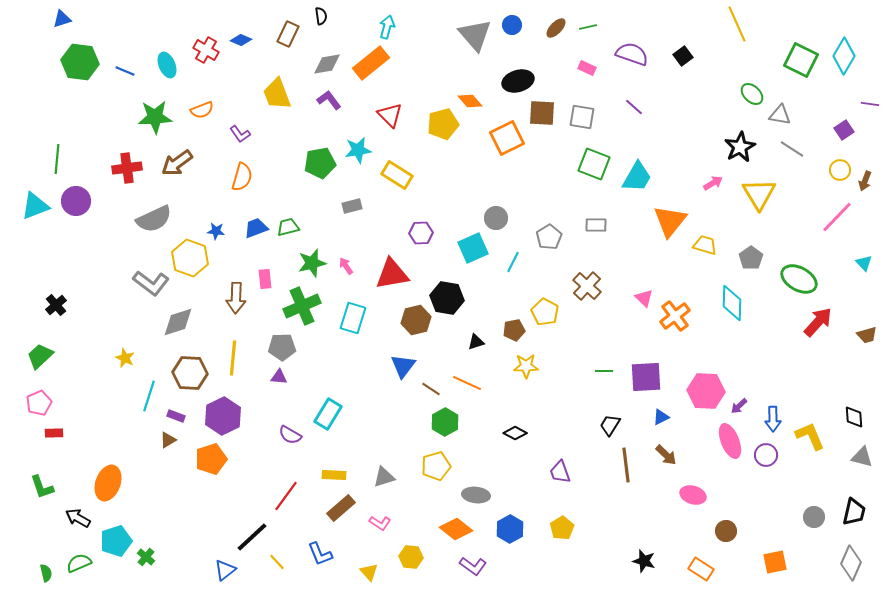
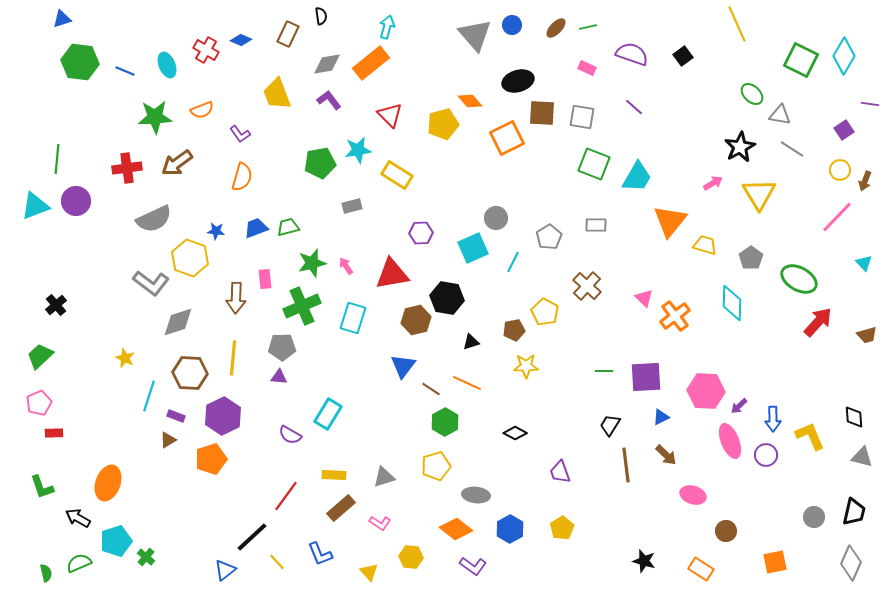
black triangle at (476, 342): moved 5 px left
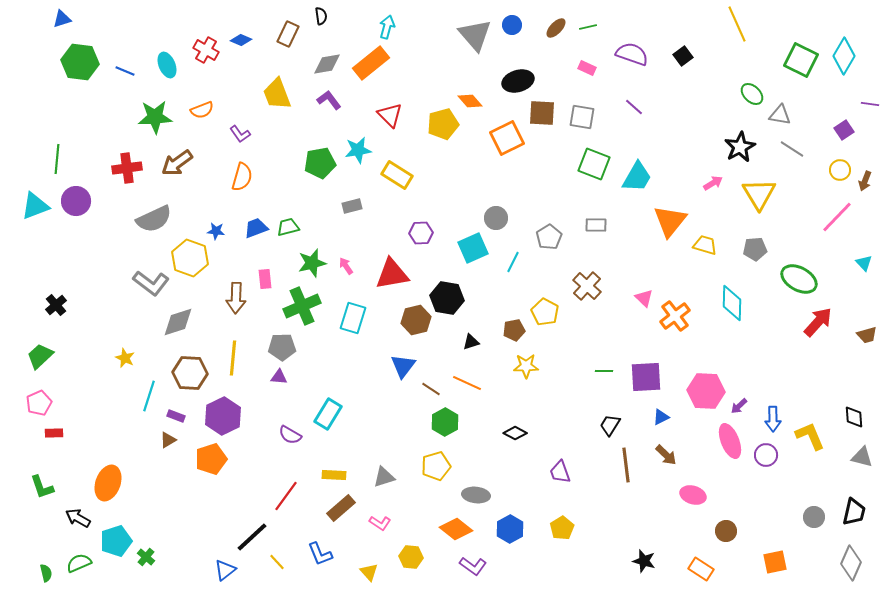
gray pentagon at (751, 258): moved 4 px right, 9 px up; rotated 30 degrees clockwise
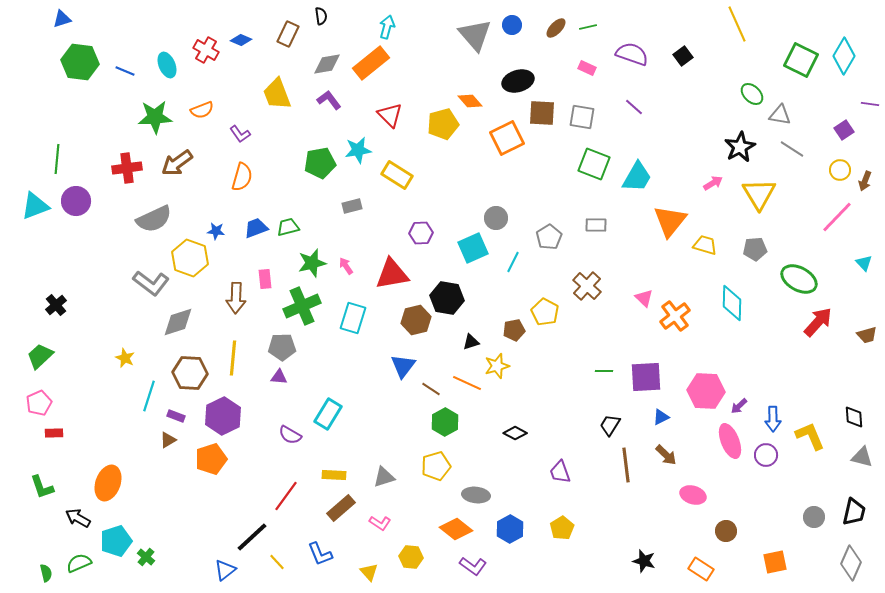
yellow star at (526, 366): moved 29 px left; rotated 15 degrees counterclockwise
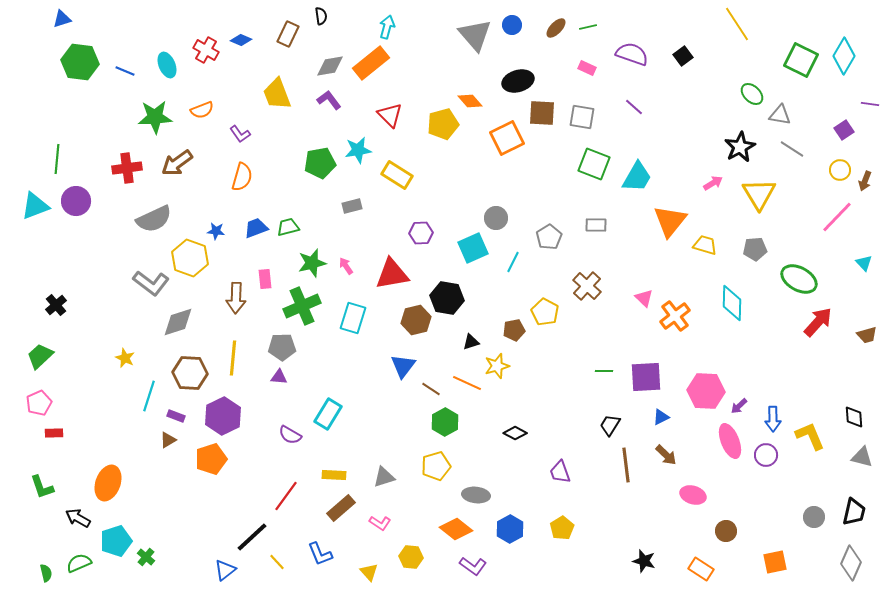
yellow line at (737, 24): rotated 9 degrees counterclockwise
gray diamond at (327, 64): moved 3 px right, 2 px down
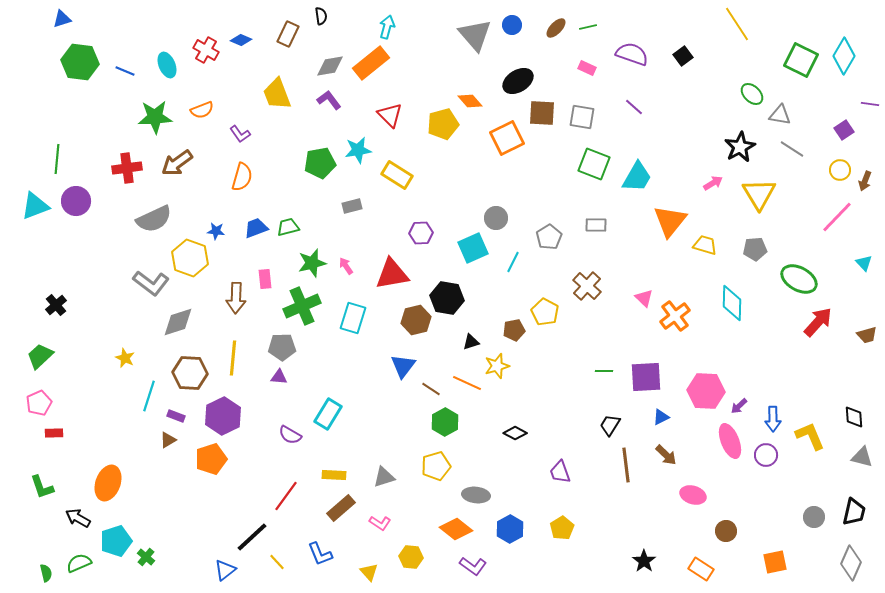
black ellipse at (518, 81): rotated 16 degrees counterclockwise
black star at (644, 561): rotated 20 degrees clockwise
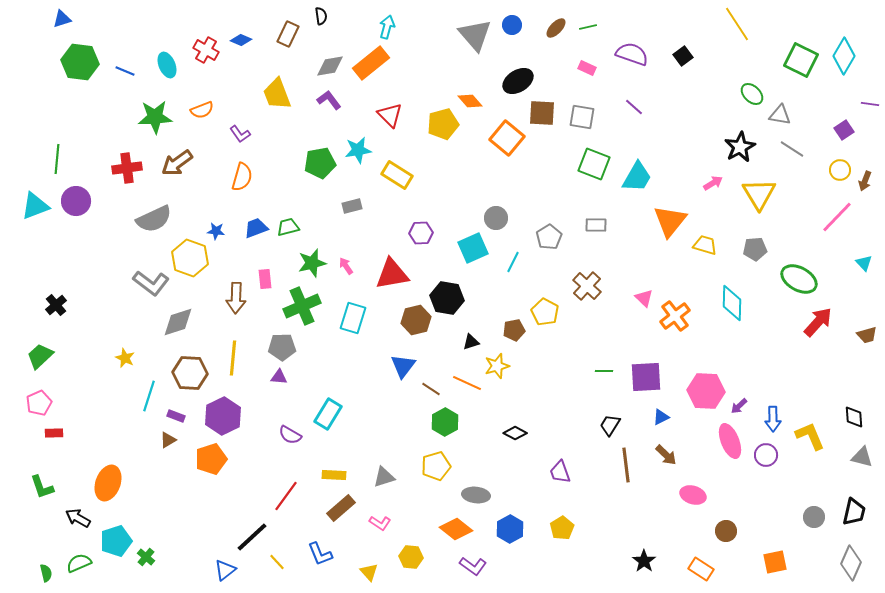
orange square at (507, 138): rotated 24 degrees counterclockwise
